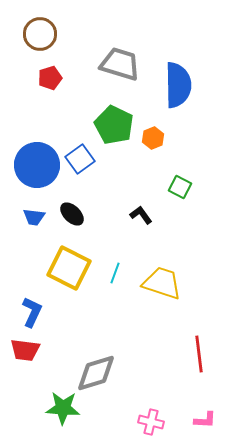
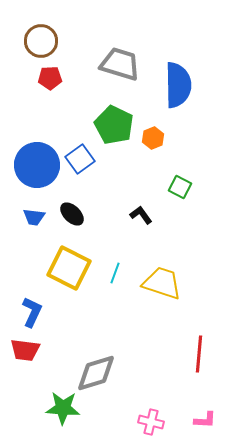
brown circle: moved 1 px right, 7 px down
red pentagon: rotated 15 degrees clockwise
red line: rotated 12 degrees clockwise
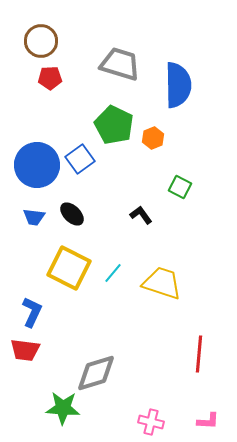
cyan line: moved 2 px left; rotated 20 degrees clockwise
pink L-shape: moved 3 px right, 1 px down
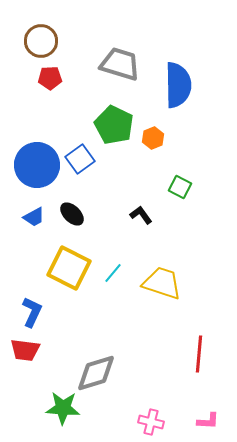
blue trapezoid: rotated 35 degrees counterclockwise
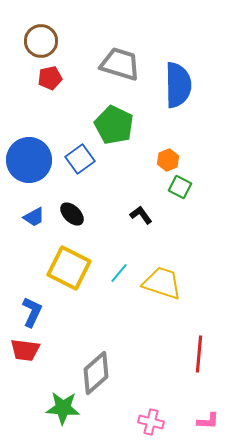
red pentagon: rotated 10 degrees counterclockwise
orange hexagon: moved 15 px right, 22 px down
blue circle: moved 8 px left, 5 px up
cyan line: moved 6 px right
gray diamond: rotated 24 degrees counterclockwise
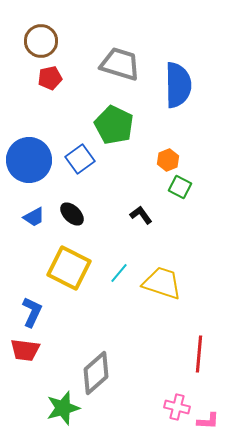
green star: rotated 20 degrees counterclockwise
pink cross: moved 26 px right, 15 px up
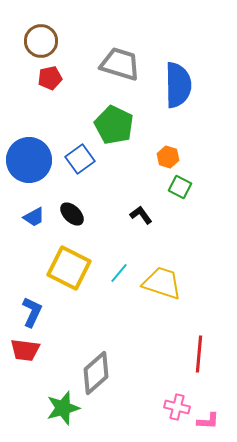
orange hexagon: moved 3 px up; rotated 20 degrees counterclockwise
